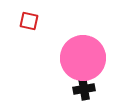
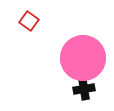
red square: rotated 24 degrees clockwise
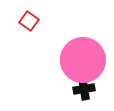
pink circle: moved 2 px down
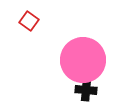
black cross: moved 2 px right, 1 px down; rotated 15 degrees clockwise
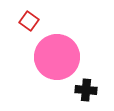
pink circle: moved 26 px left, 3 px up
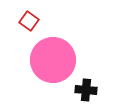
pink circle: moved 4 px left, 3 px down
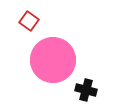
black cross: rotated 10 degrees clockwise
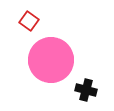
pink circle: moved 2 px left
